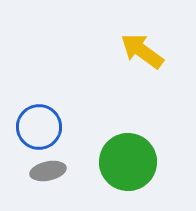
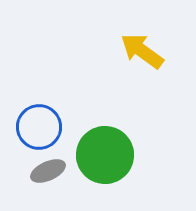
green circle: moved 23 px left, 7 px up
gray ellipse: rotated 12 degrees counterclockwise
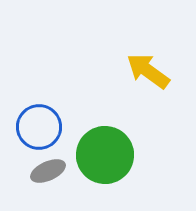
yellow arrow: moved 6 px right, 20 px down
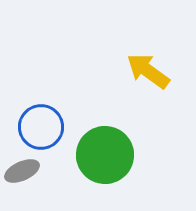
blue circle: moved 2 px right
gray ellipse: moved 26 px left
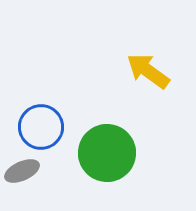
green circle: moved 2 px right, 2 px up
